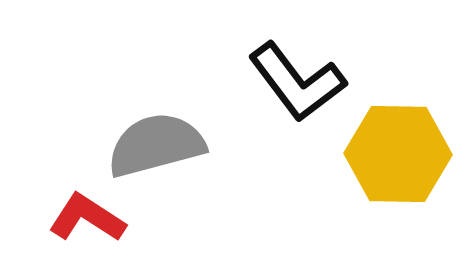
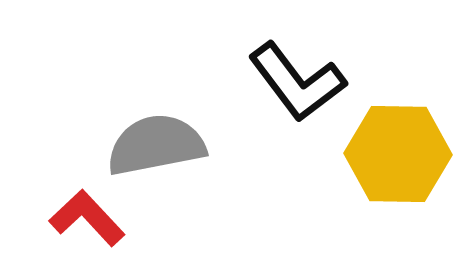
gray semicircle: rotated 4 degrees clockwise
red L-shape: rotated 14 degrees clockwise
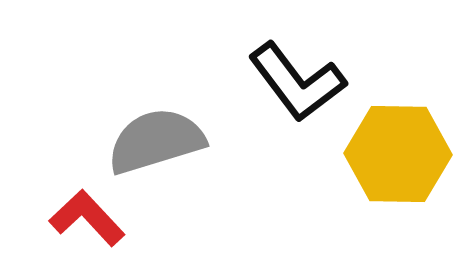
gray semicircle: moved 4 px up; rotated 6 degrees counterclockwise
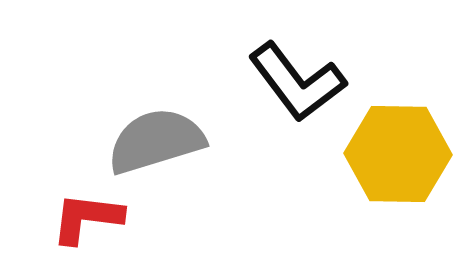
red L-shape: rotated 40 degrees counterclockwise
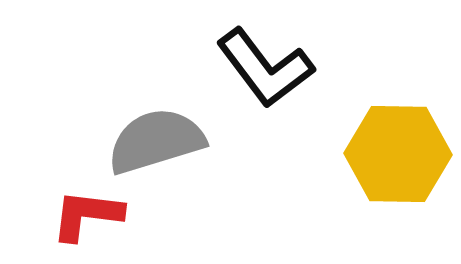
black L-shape: moved 32 px left, 14 px up
red L-shape: moved 3 px up
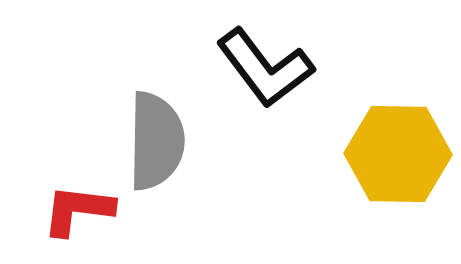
gray semicircle: rotated 108 degrees clockwise
red L-shape: moved 9 px left, 5 px up
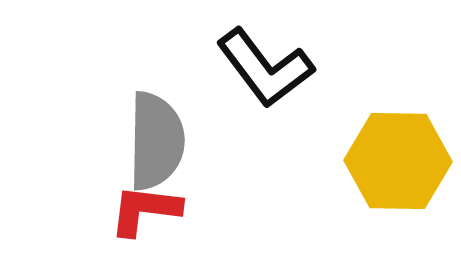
yellow hexagon: moved 7 px down
red L-shape: moved 67 px right
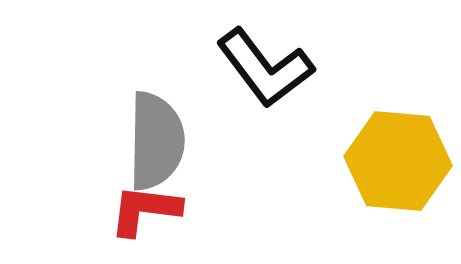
yellow hexagon: rotated 4 degrees clockwise
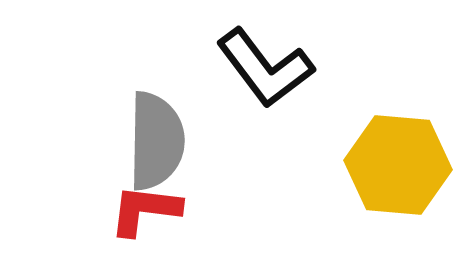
yellow hexagon: moved 4 px down
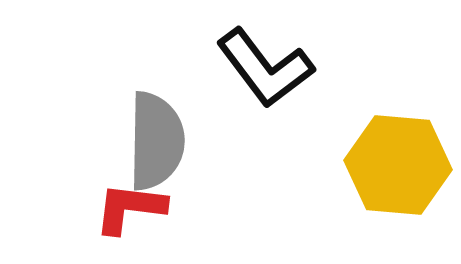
red L-shape: moved 15 px left, 2 px up
